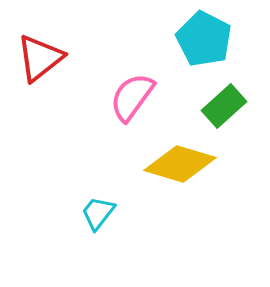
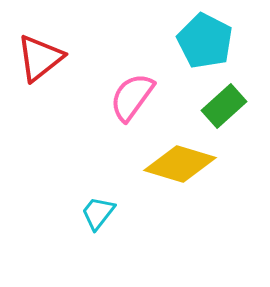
cyan pentagon: moved 1 px right, 2 px down
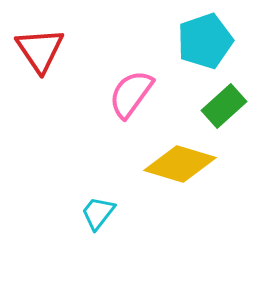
cyan pentagon: rotated 26 degrees clockwise
red triangle: moved 8 px up; rotated 26 degrees counterclockwise
pink semicircle: moved 1 px left, 3 px up
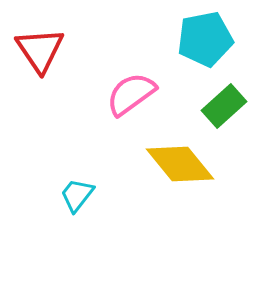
cyan pentagon: moved 2 px up; rotated 8 degrees clockwise
pink semicircle: rotated 18 degrees clockwise
yellow diamond: rotated 34 degrees clockwise
cyan trapezoid: moved 21 px left, 18 px up
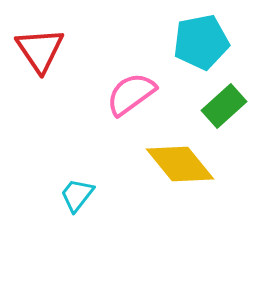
cyan pentagon: moved 4 px left, 3 px down
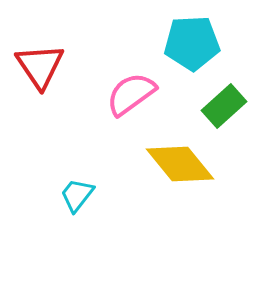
cyan pentagon: moved 9 px left, 1 px down; rotated 8 degrees clockwise
red triangle: moved 16 px down
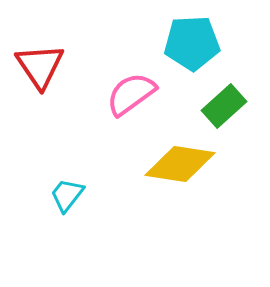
yellow diamond: rotated 42 degrees counterclockwise
cyan trapezoid: moved 10 px left
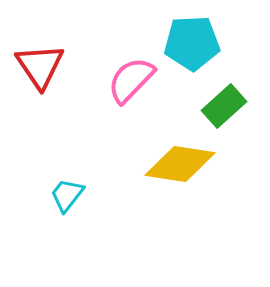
pink semicircle: moved 14 px up; rotated 10 degrees counterclockwise
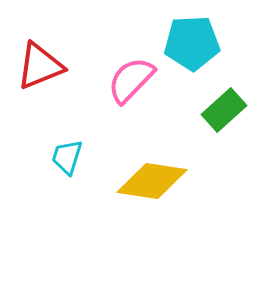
red triangle: rotated 42 degrees clockwise
green rectangle: moved 4 px down
yellow diamond: moved 28 px left, 17 px down
cyan trapezoid: moved 38 px up; rotated 21 degrees counterclockwise
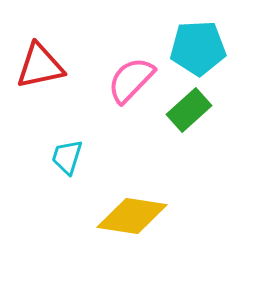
cyan pentagon: moved 6 px right, 5 px down
red triangle: rotated 10 degrees clockwise
green rectangle: moved 35 px left
yellow diamond: moved 20 px left, 35 px down
